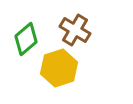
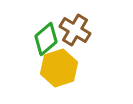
green diamond: moved 20 px right
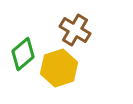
green diamond: moved 23 px left, 15 px down
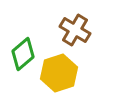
yellow hexagon: moved 5 px down
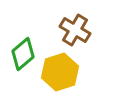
yellow hexagon: moved 1 px right, 1 px up
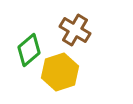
green diamond: moved 6 px right, 4 px up
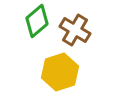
green diamond: moved 8 px right, 29 px up
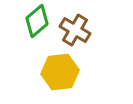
yellow hexagon: rotated 12 degrees clockwise
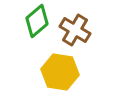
yellow hexagon: rotated 15 degrees clockwise
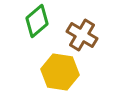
brown cross: moved 7 px right, 5 px down
